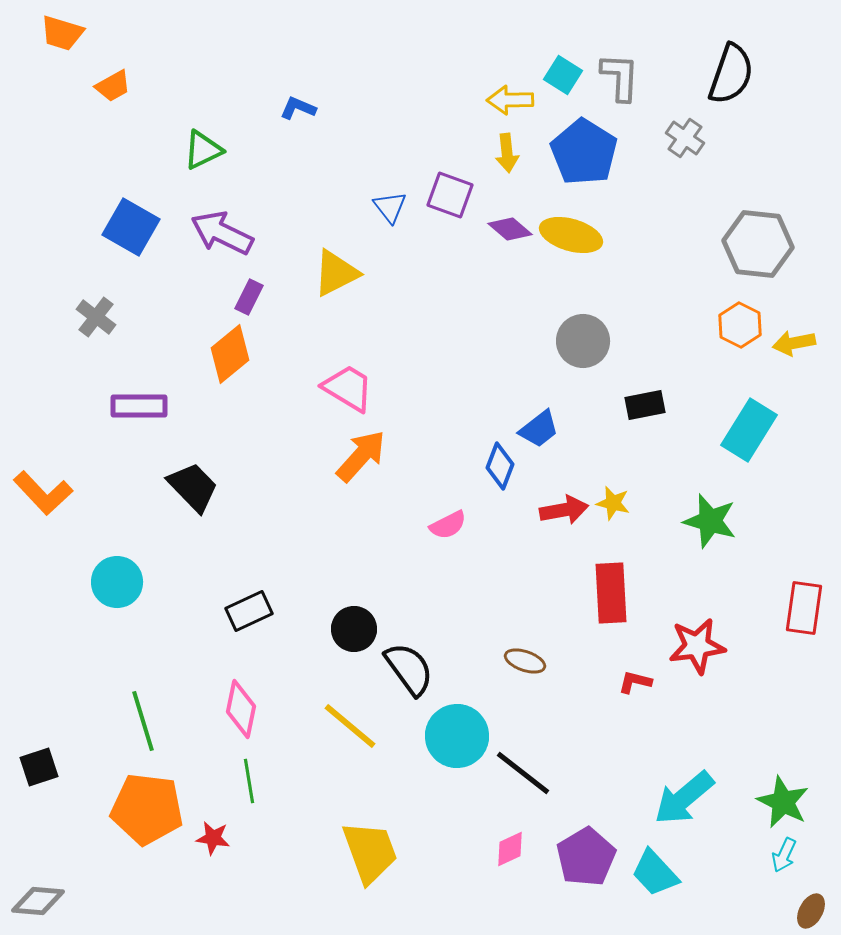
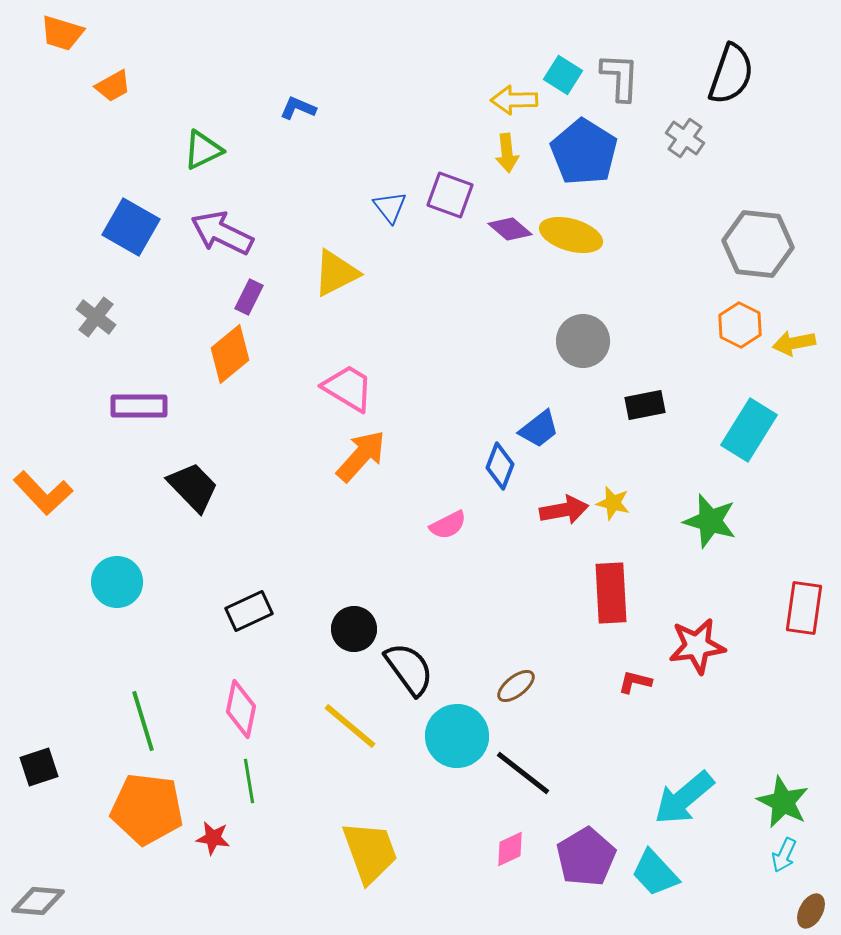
yellow arrow at (510, 100): moved 4 px right
brown ellipse at (525, 661): moved 9 px left, 25 px down; rotated 57 degrees counterclockwise
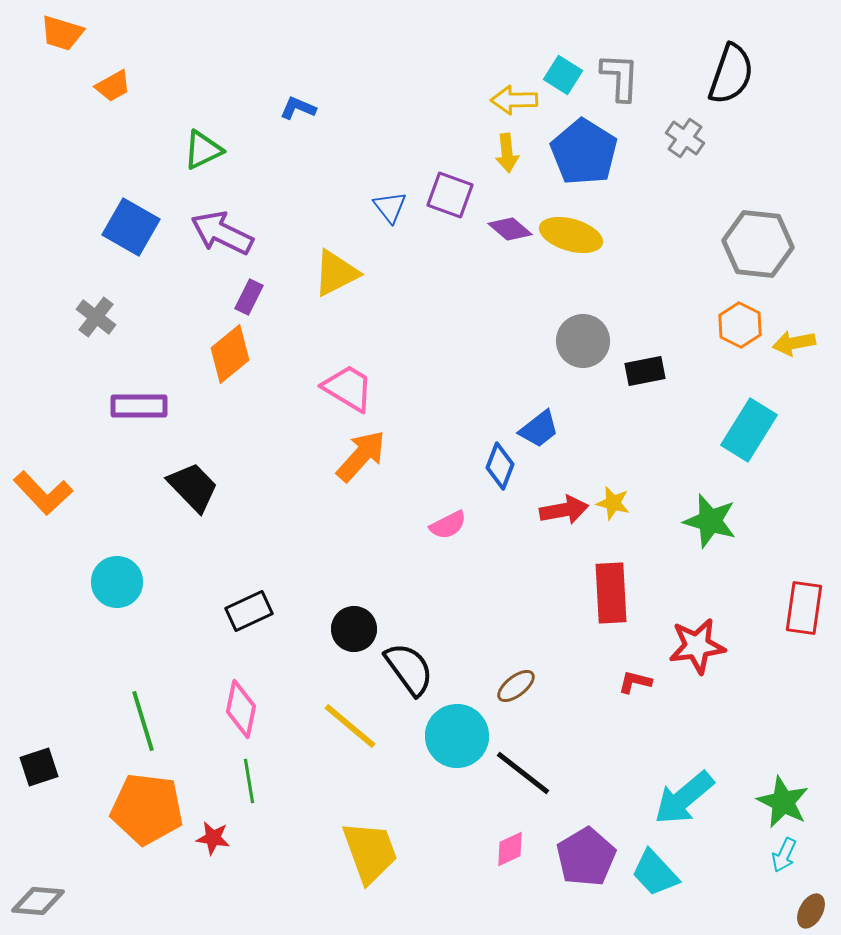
black rectangle at (645, 405): moved 34 px up
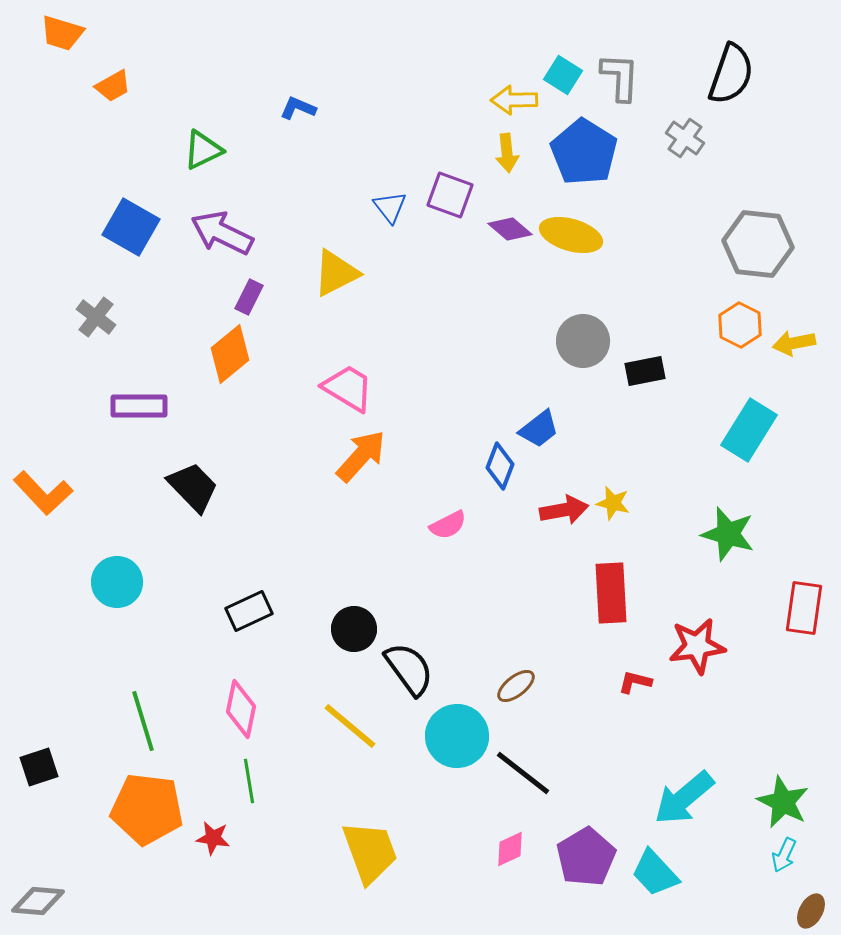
green star at (710, 521): moved 18 px right, 13 px down
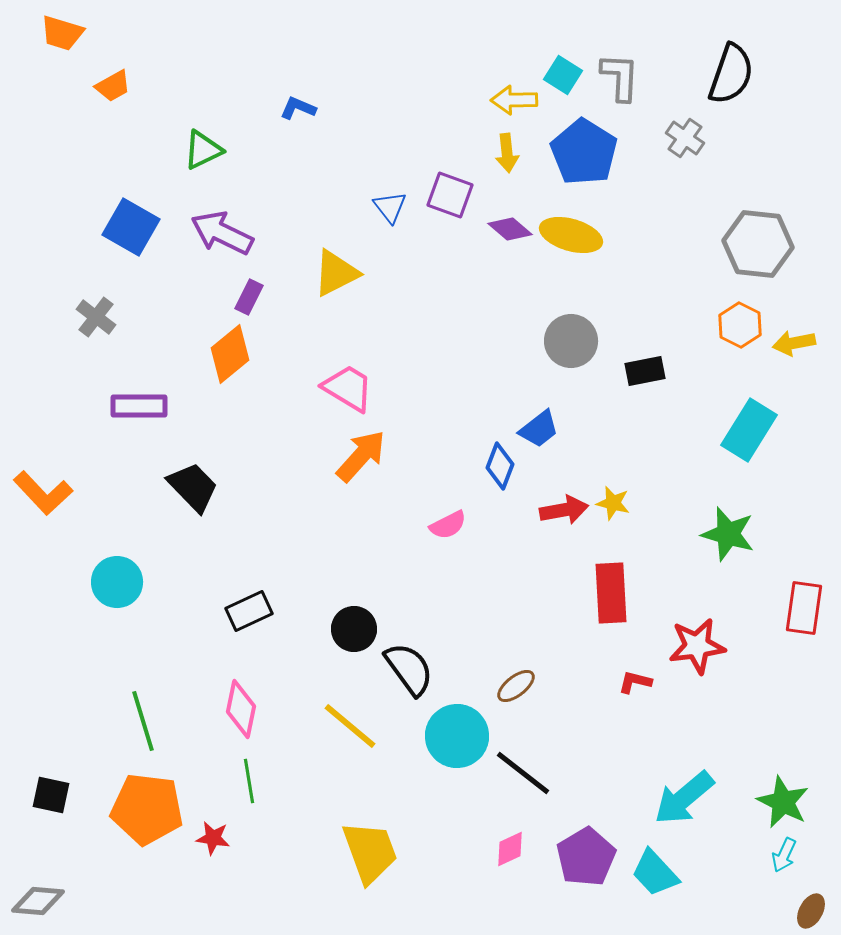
gray circle at (583, 341): moved 12 px left
black square at (39, 767): moved 12 px right, 28 px down; rotated 30 degrees clockwise
